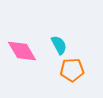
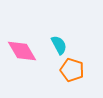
orange pentagon: rotated 20 degrees clockwise
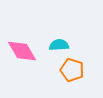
cyan semicircle: rotated 66 degrees counterclockwise
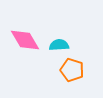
pink diamond: moved 3 px right, 11 px up
